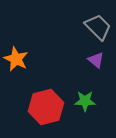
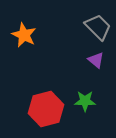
orange star: moved 8 px right, 24 px up
red hexagon: moved 2 px down
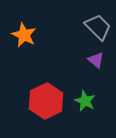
green star: rotated 25 degrees clockwise
red hexagon: moved 8 px up; rotated 12 degrees counterclockwise
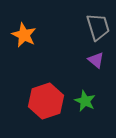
gray trapezoid: rotated 28 degrees clockwise
red hexagon: rotated 8 degrees clockwise
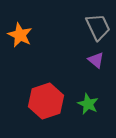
gray trapezoid: rotated 8 degrees counterclockwise
orange star: moved 4 px left
green star: moved 3 px right, 3 px down
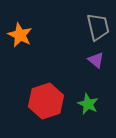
gray trapezoid: rotated 12 degrees clockwise
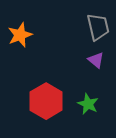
orange star: rotated 25 degrees clockwise
red hexagon: rotated 12 degrees counterclockwise
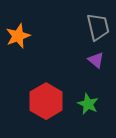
orange star: moved 2 px left, 1 px down
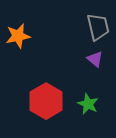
orange star: rotated 10 degrees clockwise
purple triangle: moved 1 px left, 1 px up
